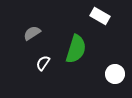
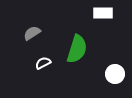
white rectangle: moved 3 px right, 3 px up; rotated 30 degrees counterclockwise
green semicircle: moved 1 px right
white semicircle: rotated 28 degrees clockwise
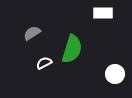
green semicircle: moved 5 px left
white semicircle: moved 1 px right
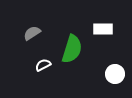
white rectangle: moved 16 px down
white semicircle: moved 1 px left, 2 px down
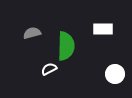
gray semicircle: rotated 18 degrees clockwise
green semicircle: moved 6 px left, 3 px up; rotated 16 degrees counterclockwise
white semicircle: moved 6 px right, 4 px down
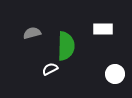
white semicircle: moved 1 px right
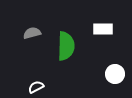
white semicircle: moved 14 px left, 18 px down
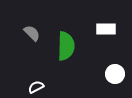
white rectangle: moved 3 px right
gray semicircle: rotated 60 degrees clockwise
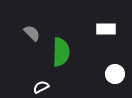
green semicircle: moved 5 px left, 6 px down
white semicircle: moved 5 px right
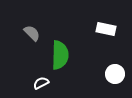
white rectangle: rotated 12 degrees clockwise
green semicircle: moved 1 px left, 3 px down
white semicircle: moved 4 px up
